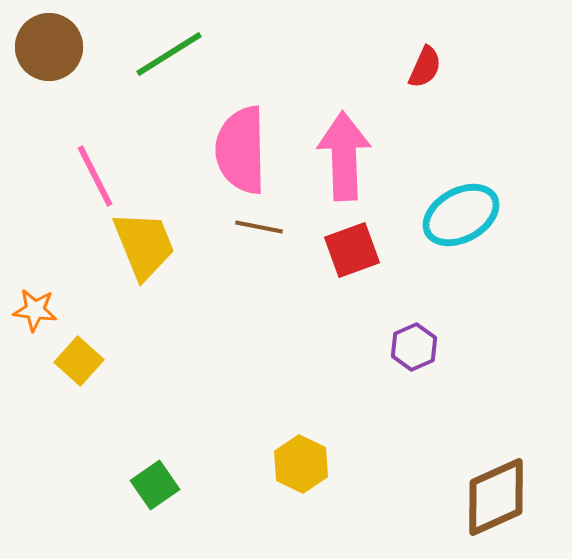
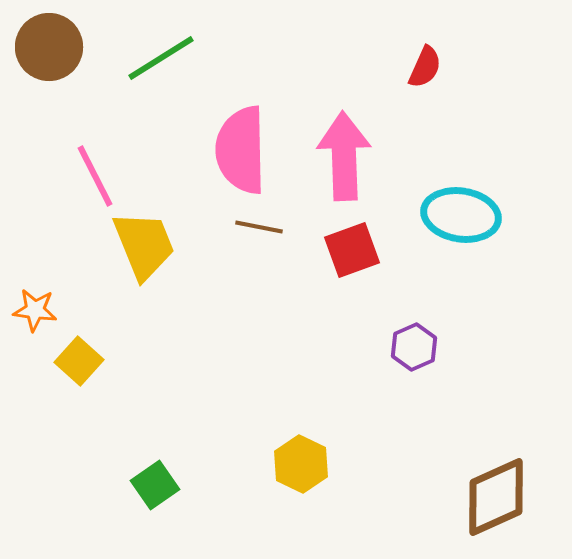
green line: moved 8 px left, 4 px down
cyan ellipse: rotated 38 degrees clockwise
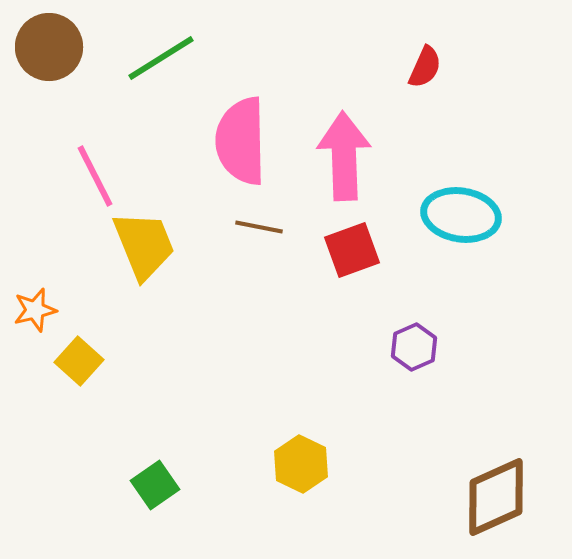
pink semicircle: moved 9 px up
orange star: rotated 21 degrees counterclockwise
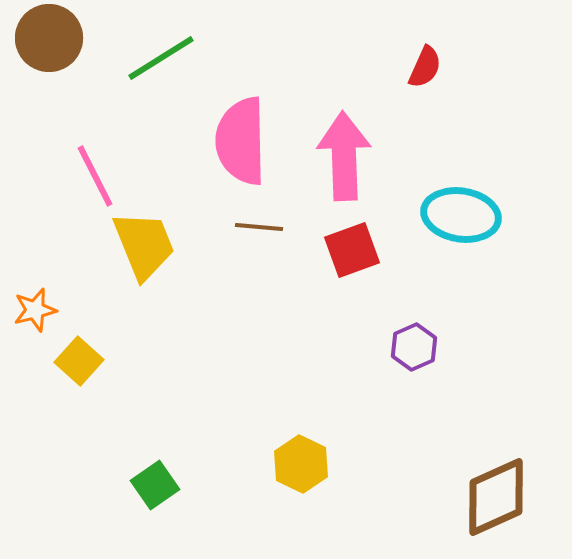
brown circle: moved 9 px up
brown line: rotated 6 degrees counterclockwise
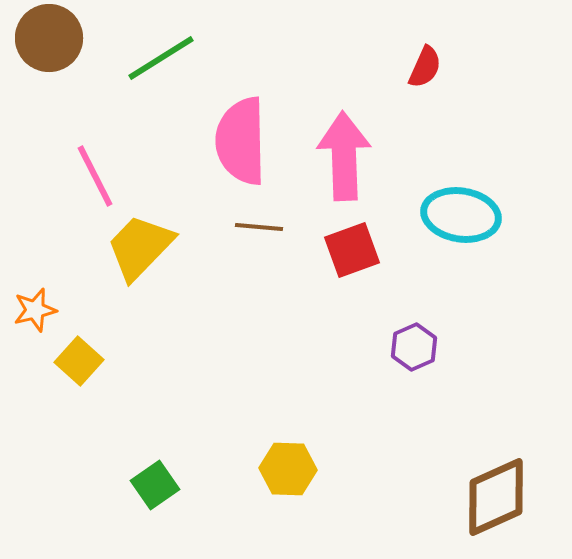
yellow trapezoid: moved 4 px left, 2 px down; rotated 114 degrees counterclockwise
yellow hexagon: moved 13 px left, 5 px down; rotated 24 degrees counterclockwise
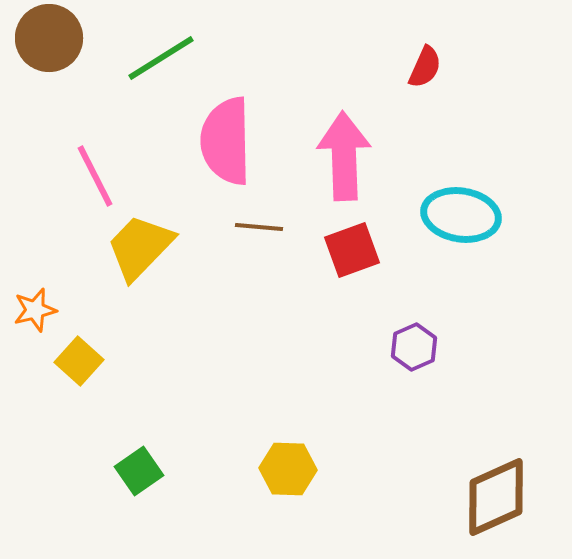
pink semicircle: moved 15 px left
green square: moved 16 px left, 14 px up
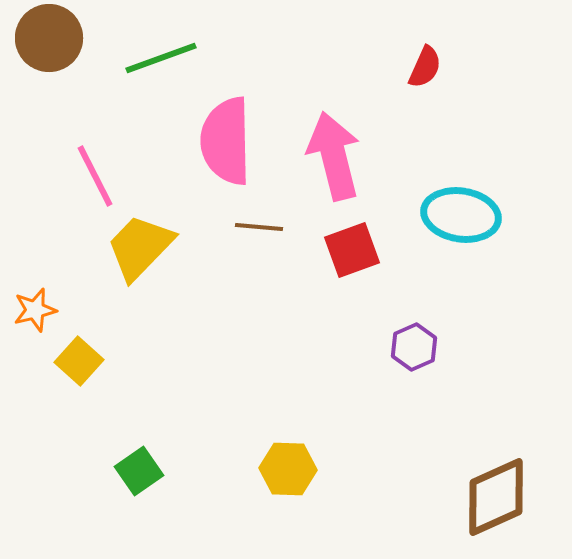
green line: rotated 12 degrees clockwise
pink arrow: moved 10 px left; rotated 12 degrees counterclockwise
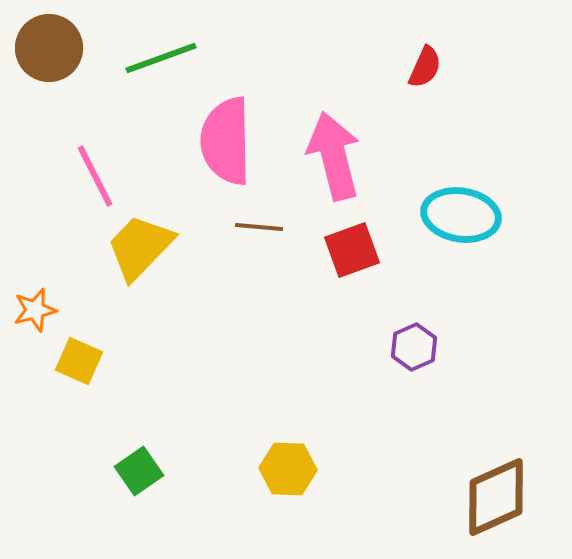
brown circle: moved 10 px down
yellow square: rotated 18 degrees counterclockwise
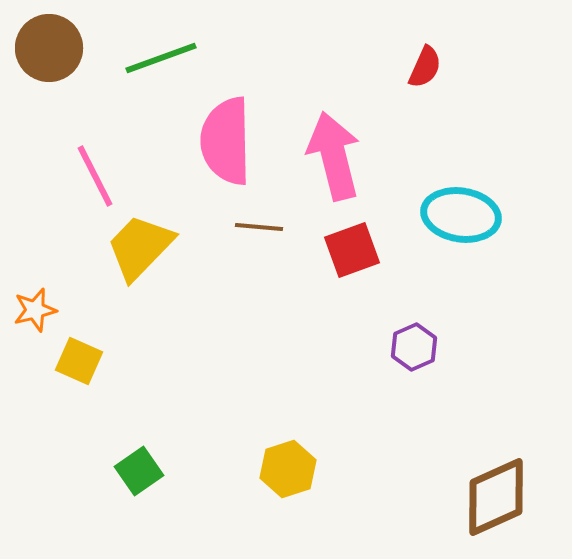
yellow hexagon: rotated 20 degrees counterclockwise
